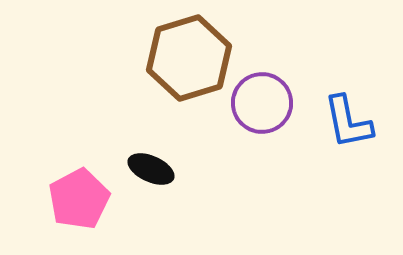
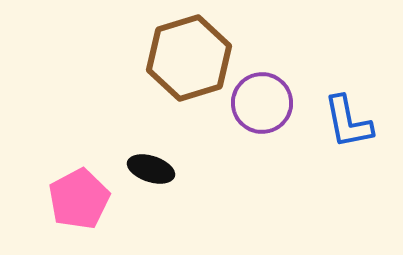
black ellipse: rotated 6 degrees counterclockwise
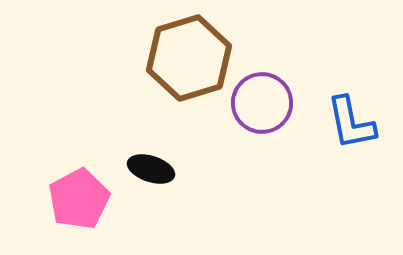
blue L-shape: moved 3 px right, 1 px down
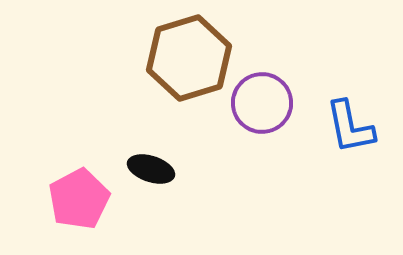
blue L-shape: moved 1 px left, 4 px down
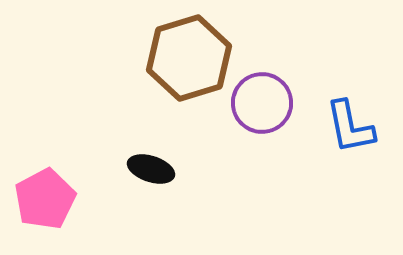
pink pentagon: moved 34 px left
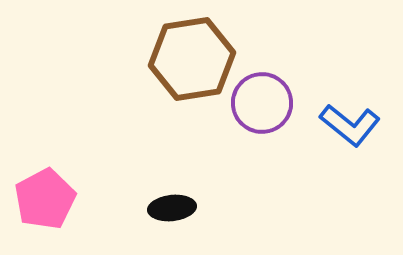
brown hexagon: moved 3 px right, 1 px down; rotated 8 degrees clockwise
blue L-shape: moved 2 px up; rotated 40 degrees counterclockwise
black ellipse: moved 21 px right, 39 px down; rotated 24 degrees counterclockwise
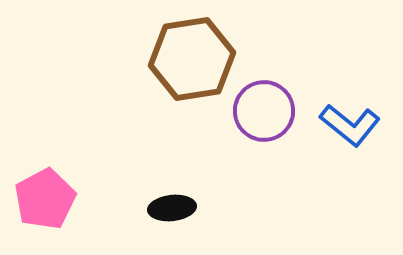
purple circle: moved 2 px right, 8 px down
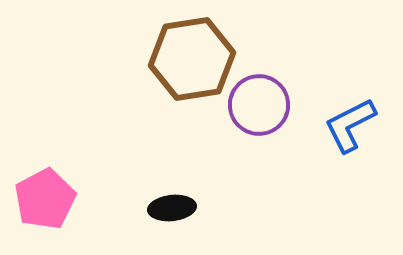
purple circle: moved 5 px left, 6 px up
blue L-shape: rotated 114 degrees clockwise
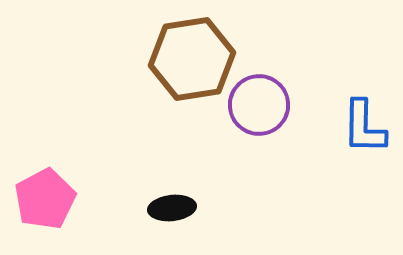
blue L-shape: moved 14 px right, 2 px down; rotated 62 degrees counterclockwise
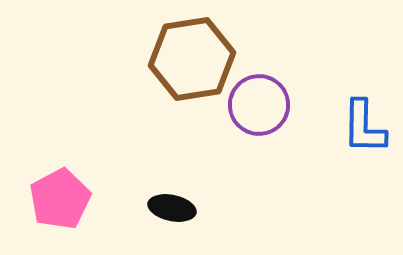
pink pentagon: moved 15 px right
black ellipse: rotated 18 degrees clockwise
